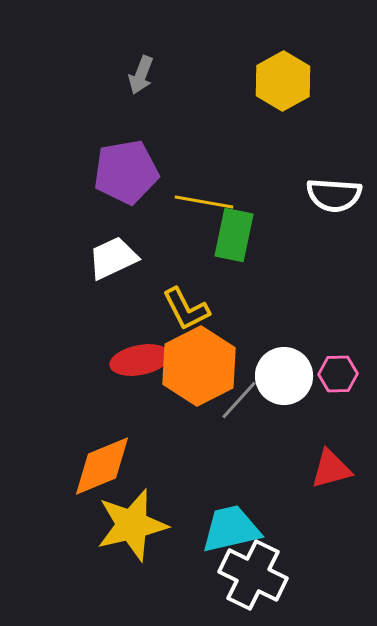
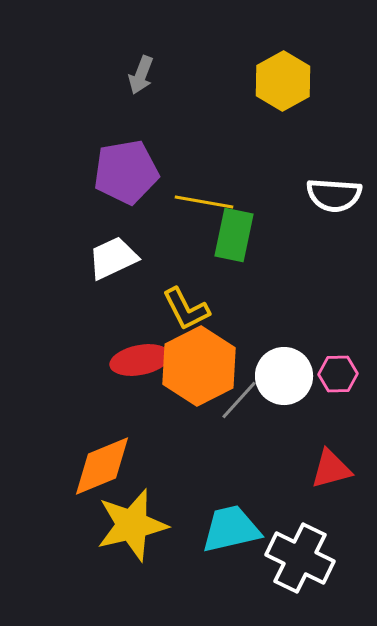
white cross: moved 47 px right, 17 px up
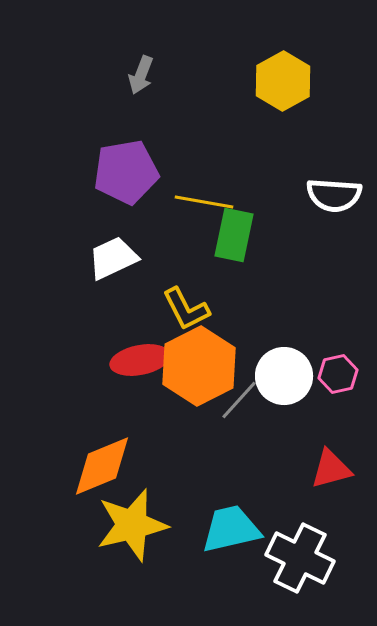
pink hexagon: rotated 12 degrees counterclockwise
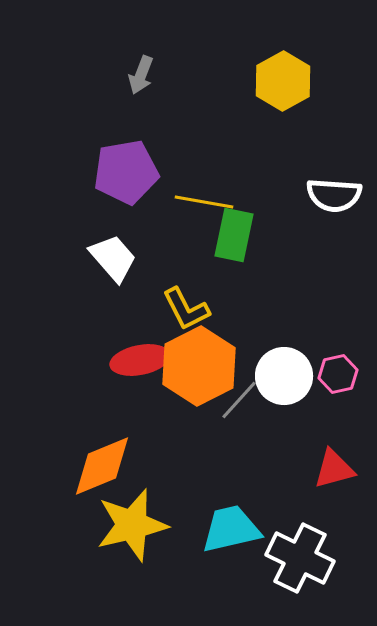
white trapezoid: rotated 74 degrees clockwise
red triangle: moved 3 px right
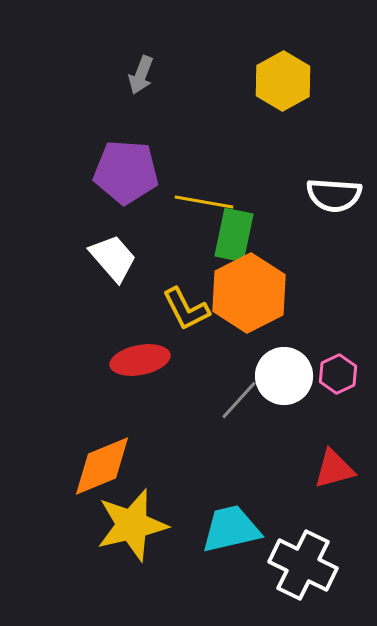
purple pentagon: rotated 14 degrees clockwise
orange hexagon: moved 50 px right, 73 px up
pink hexagon: rotated 12 degrees counterclockwise
white cross: moved 3 px right, 7 px down
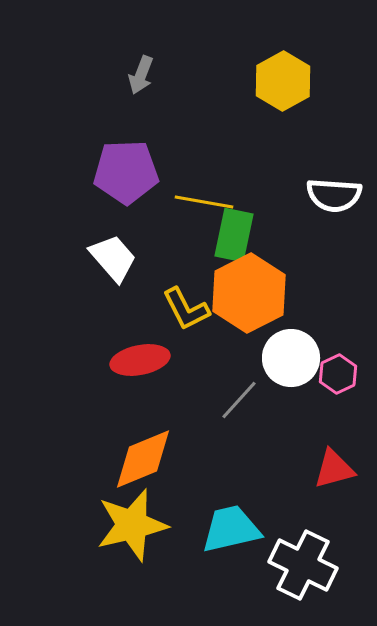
purple pentagon: rotated 6 degrees counterclockwise
white circle: moved 7 px right, 18 px up
orange diamond: moved 41 px right, 7 px up
